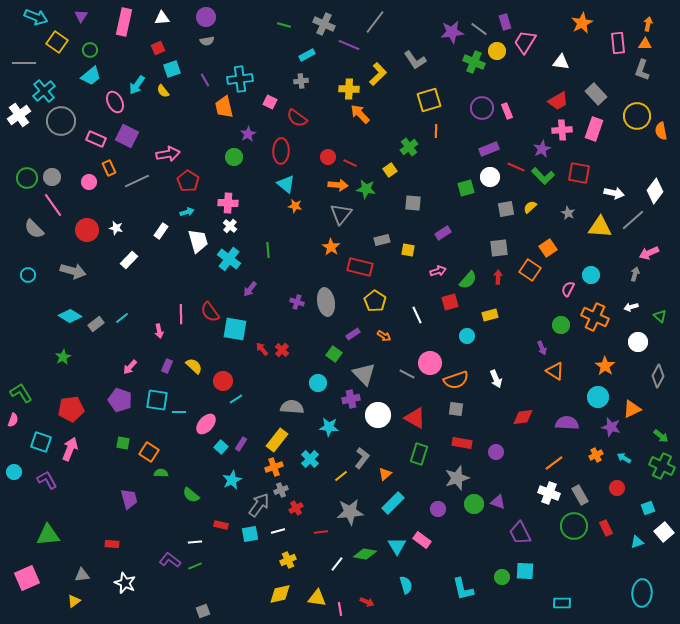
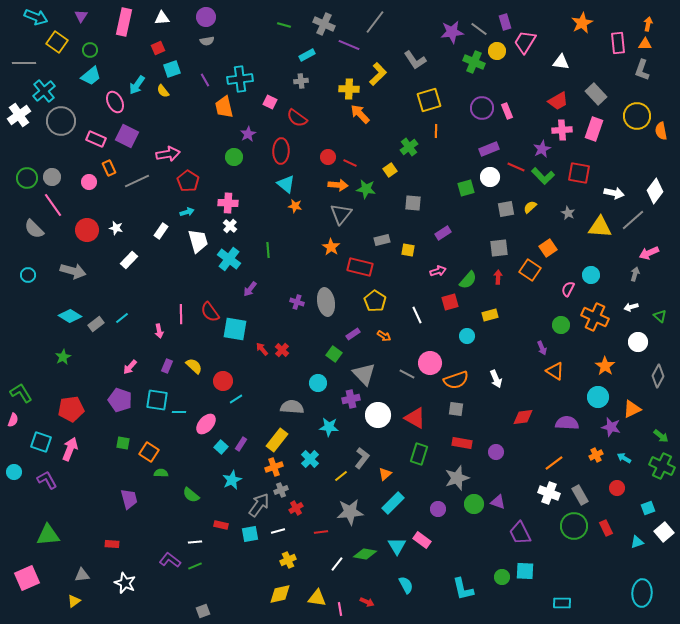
cyan semicircle at (406, 585): rotated 12 degrees counterclockwise
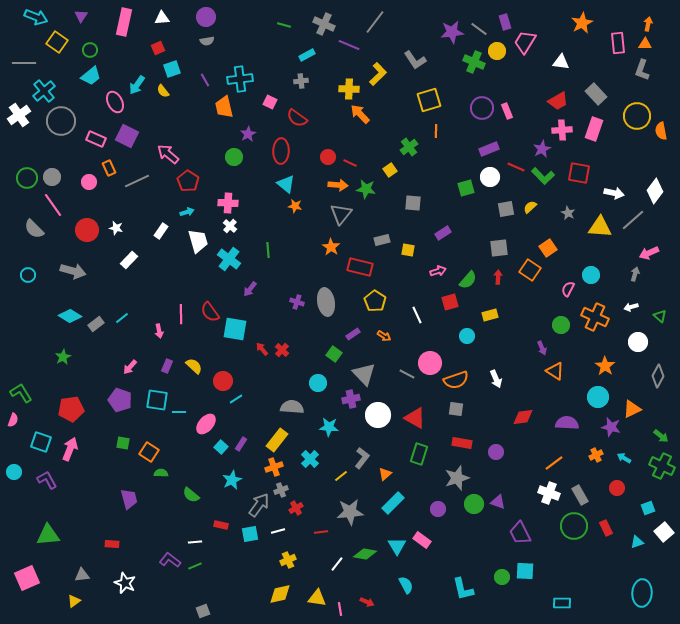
pink arrow at (168, 154): rotated 130 degrees counterclockwise
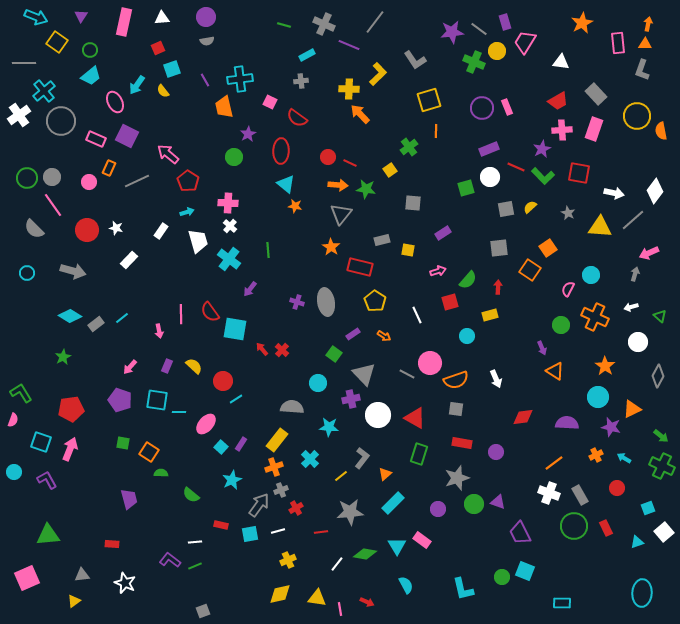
pink rectangle at (507, 111): moved 4 px up
orange rectangle at (109, 168): rotated 49 degrees clockwise
cyan circle at (28, 275): moved 1 px left, 2 px up
red arrow at (498, 277): moved 10 px down
cyan square at (525, 571): rotated 18 degrees clockwise
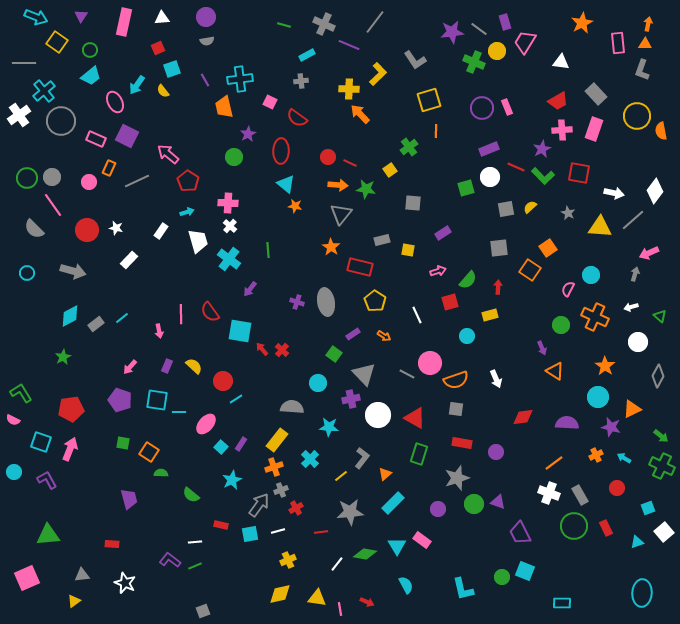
cyan diamond at (70, 316): rotated 60 degrees counterclockwise
cyan square at (235, 329): moved 5 px right, 2 px down
pink semicircle at (13, 420): rotated 96 degrees clockwise
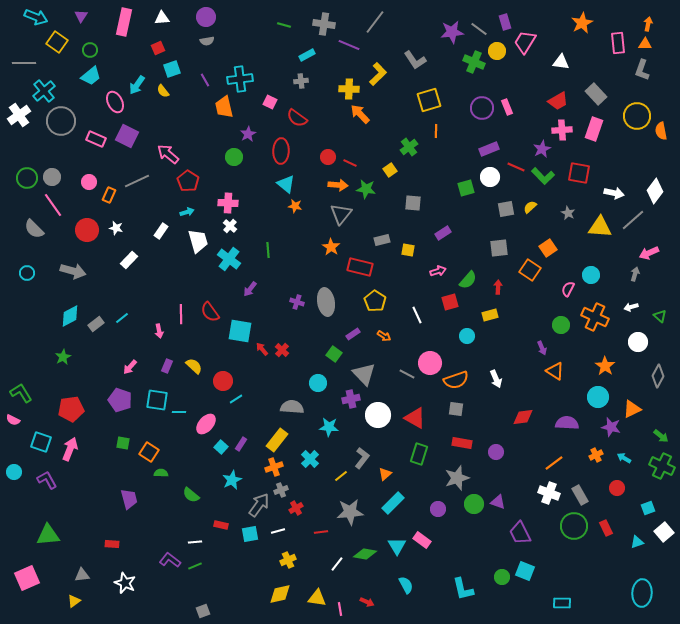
gray cross at (324, 24): rotated 15 degrees counterclockwise
orange rectangle at (109, 168): moved 27 px down
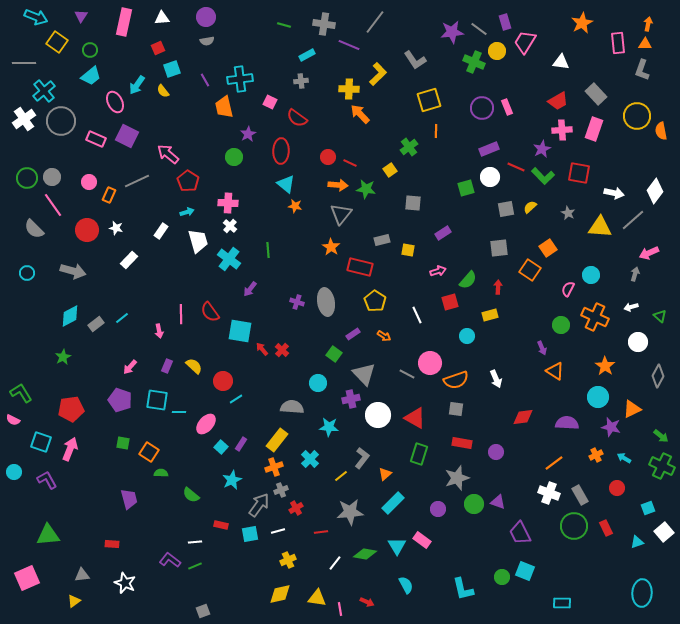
white cross at (19, 115): moved 5 px right, 4 px down
white line at (337, 564): moved 2 px left, 1 px up
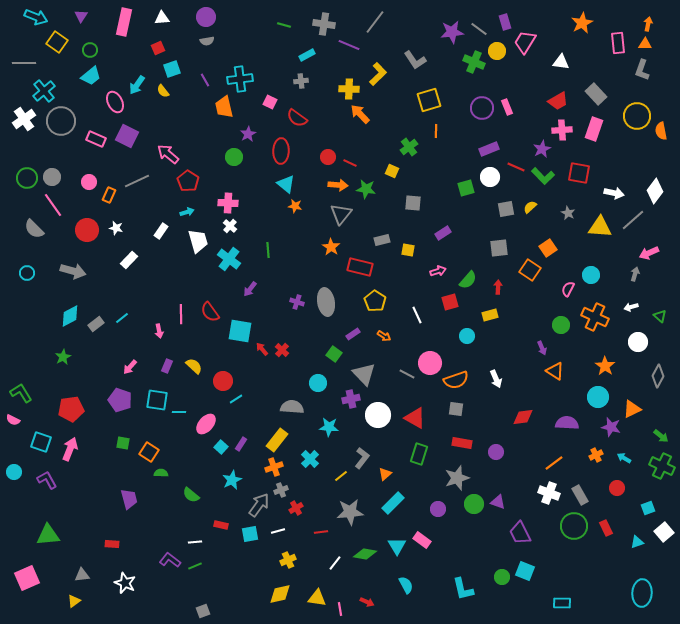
yellow square at (390, 170): moved 2 px right, 1 px down; rotated 32 degrees counterclockwise
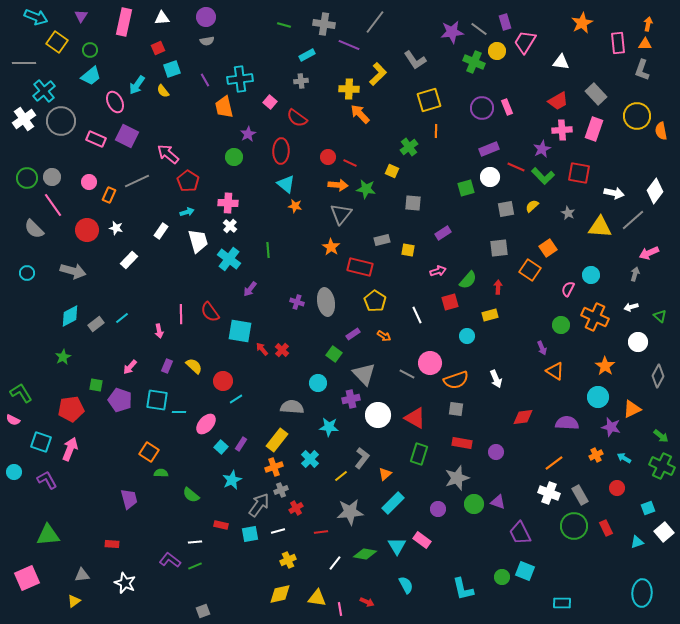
pink square at (270, 102): rotated 16 degrees clockwise
yellow semicircle at (530, 207): moved 2 px right, 1 px up
green square at (123, 443): moved 27 px left, 58 px up
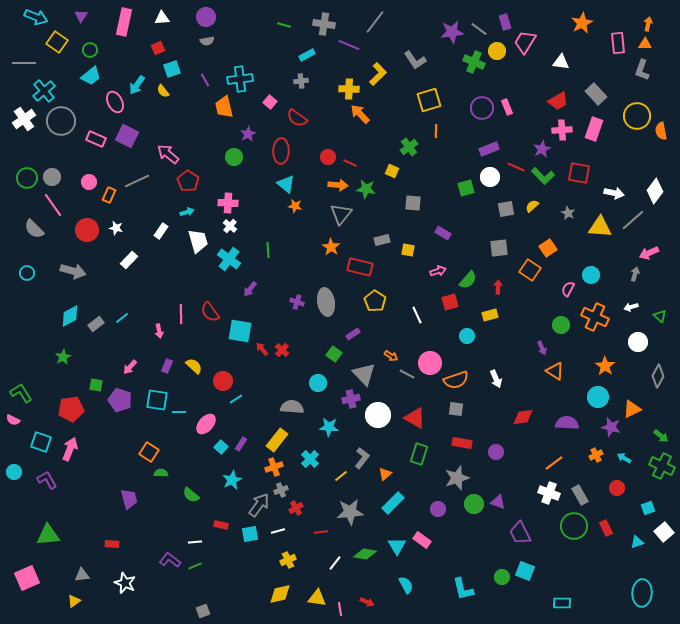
purple rectangle at (443, 233): rotated 63 degrees clockwise
orange arrow at (384, 336): moved 7 px right, 20 px down
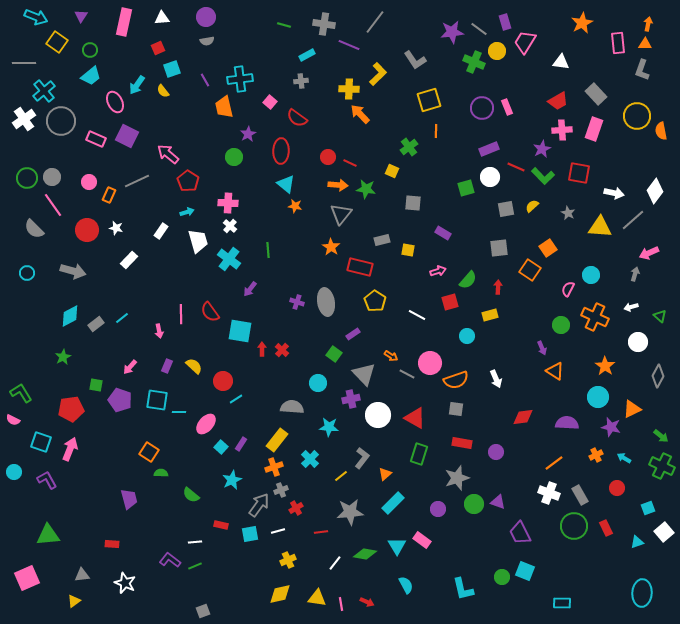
white line at (417, 315): rotated 36 degrees counterclockwise
red arrow at (262, 349): rotated 40 degrees clockwise
pink line at (340, 609): moved 1 px right, 5 px up
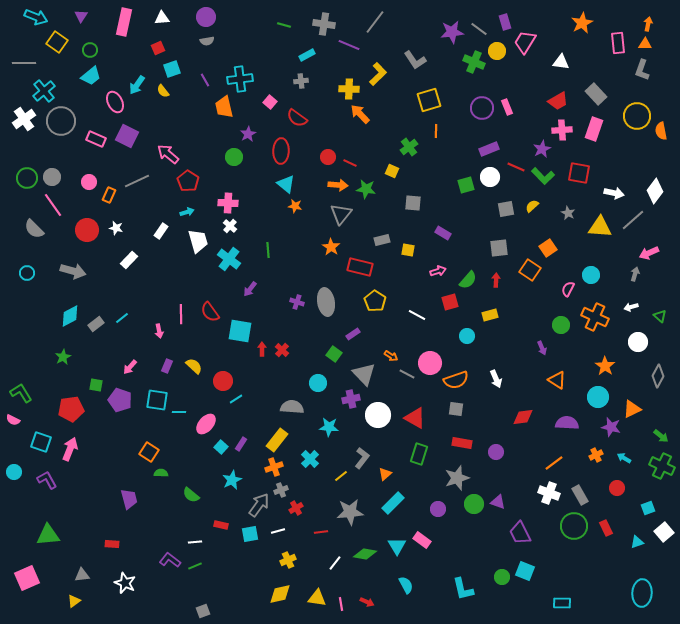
green square at (466, 188): moved 3 px up
red arrow at (498, 287): moved 2 px left, 7 px up
orange triangle at (555, 371): moved 2 px right, 9 px down
